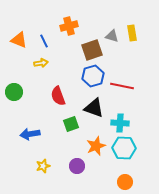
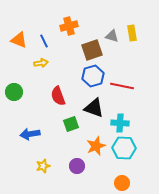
orange circle: moved 3 px left, 1 px down
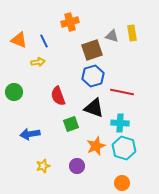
orange cross: moved 1 px right, 4 px up
yellow arrow: moved 3 px left, 1 px up
red line: moved 6 px down
cyan hexagon: rotated 15 degrees clockwise
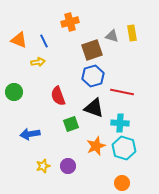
purple circle: moved 9 px left
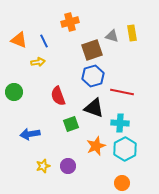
cyan hexagon: moved 1 px right, 1 px down; rotated 15 degrees clockwise
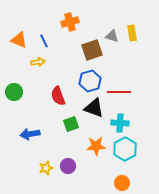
blue hexagon: moved 3 px left, 5 px down
red line: moved 3 px left; rotated 10 degrees counterclockwise
orange star: rotated 18 degrees clockwise
yellow star: moved 3 px right, 2 px down
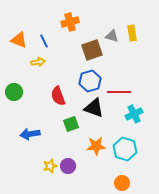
cyan cross: moved 14 px right, 9 px up; rotated 30 degrees counterclockwise
cyan hexagon: rotated 15 degrees counterclockwise
yellow star: moved 4 px right, 2 px up
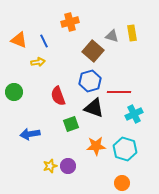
brown square: moved 1 px right, 1 px down; rotated 30 degrees counterclockwise
